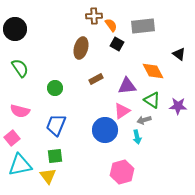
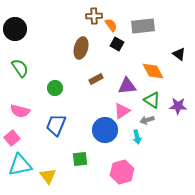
gray arrow: moved 3 px right
green square: moved 25 px right, 3 px down
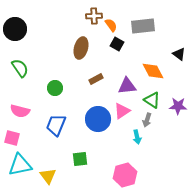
gray arrow: rotated 56 degrees counterclockwise
blue circle: moved 7 px left, 11 px up
pink square: rotated 35 degrees counterclockwise
pink hexagon: moved 3 px right, 3 px down
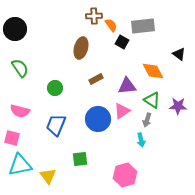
black square: moved 5 px right, 2 px up
cyan arrow: moved 4 px right, 3 px down
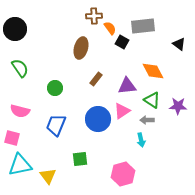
orange semicircle: moved 1 px left, 3 px down
black triangle: moved 10 px up
brown rectangle: rotated 24 degrees counterclockwise
gray arrow: rotated 72 degrees clockwise
pink hexagon: moved 2 px left, 1 px up
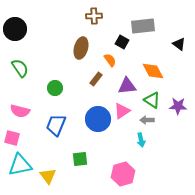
orange semicircle: moved 32 px down
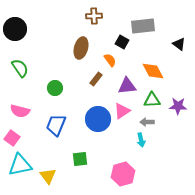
green triangle: rotated 36 degrees counterclockwise
gray arrow: moved 2 px down
pink square: rotated 21 degrees clockwise
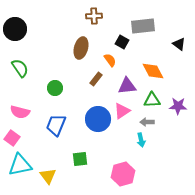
pink semicircle: moved 1 px down
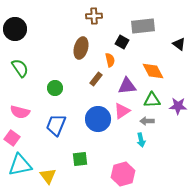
orange semicircle: rotated 24 degrees clockwise
gray arrow: moved 1 px up
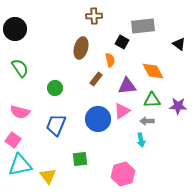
pink square: moved 1 px right, 2 px down
